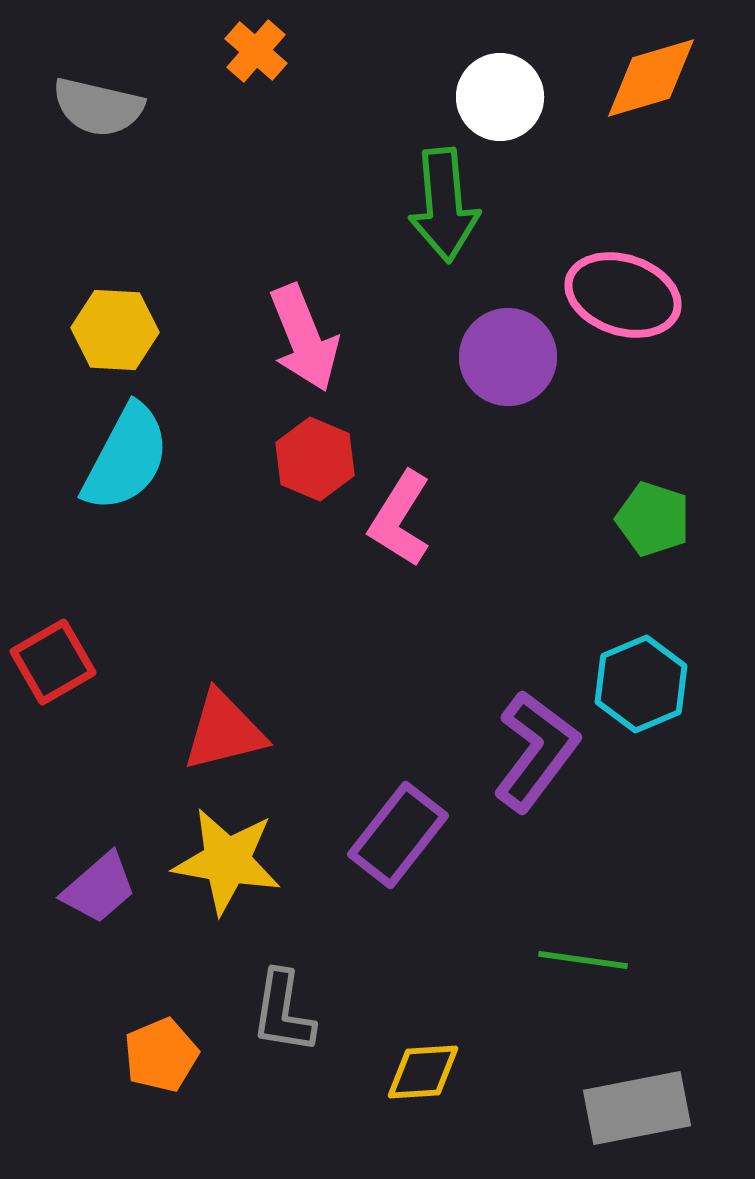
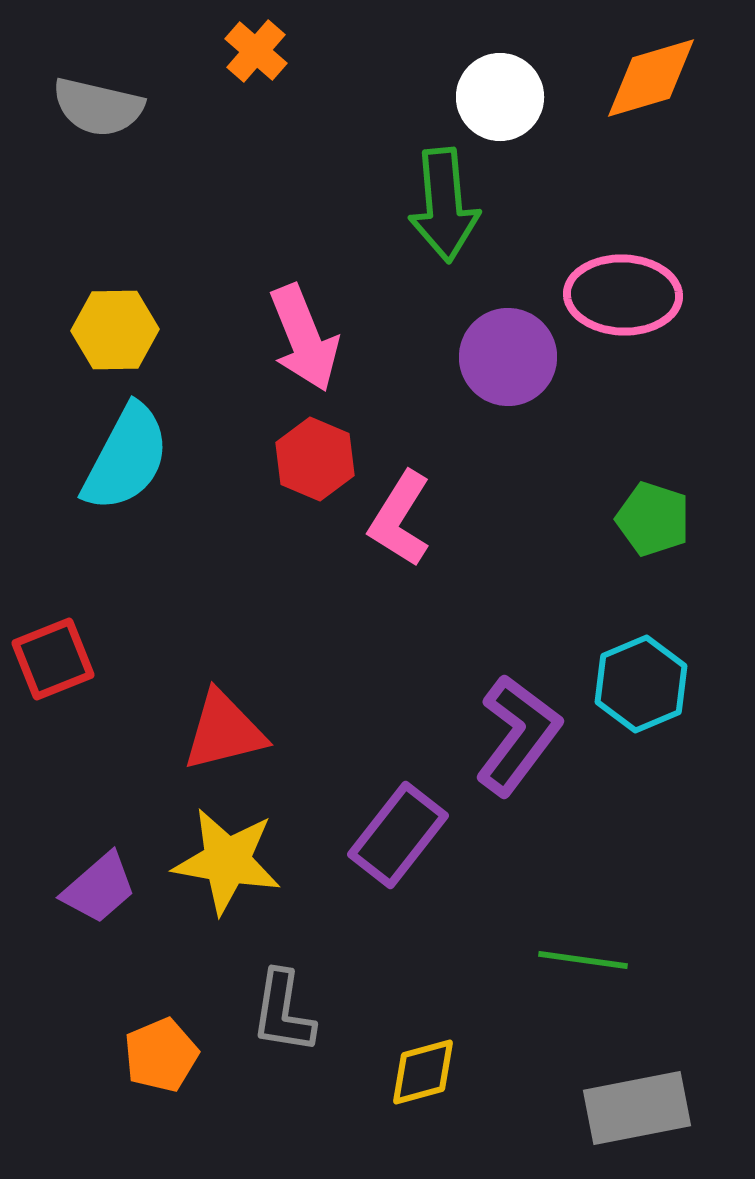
pink ellipse: rotated 16 degrees counterclockwise
yellow hexagon: rotated 4 degrees counterclockwise
red square: moved 3 px up; rotated 8 degrees clockwise
purple L-shape: moved 18 px left, 16 px up
yellow diamond: rotated 12 degrees counterclockwise
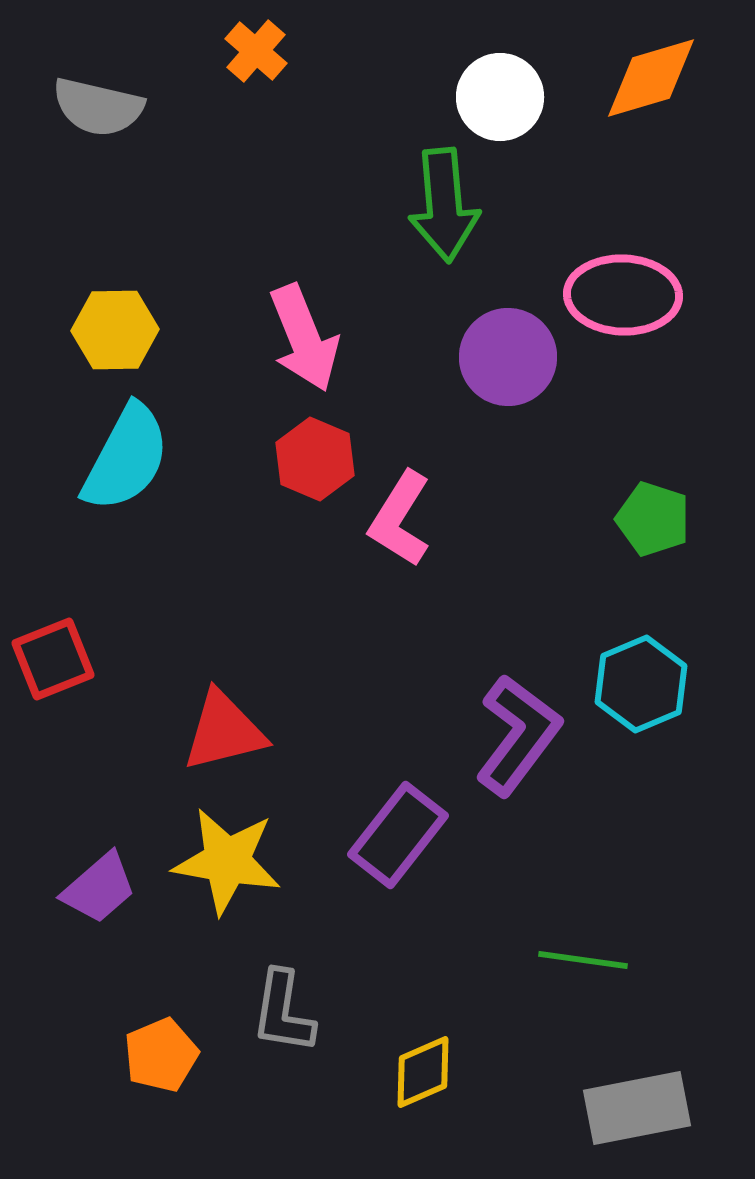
yellow diamond: rotated 8 degrees counterclockwise
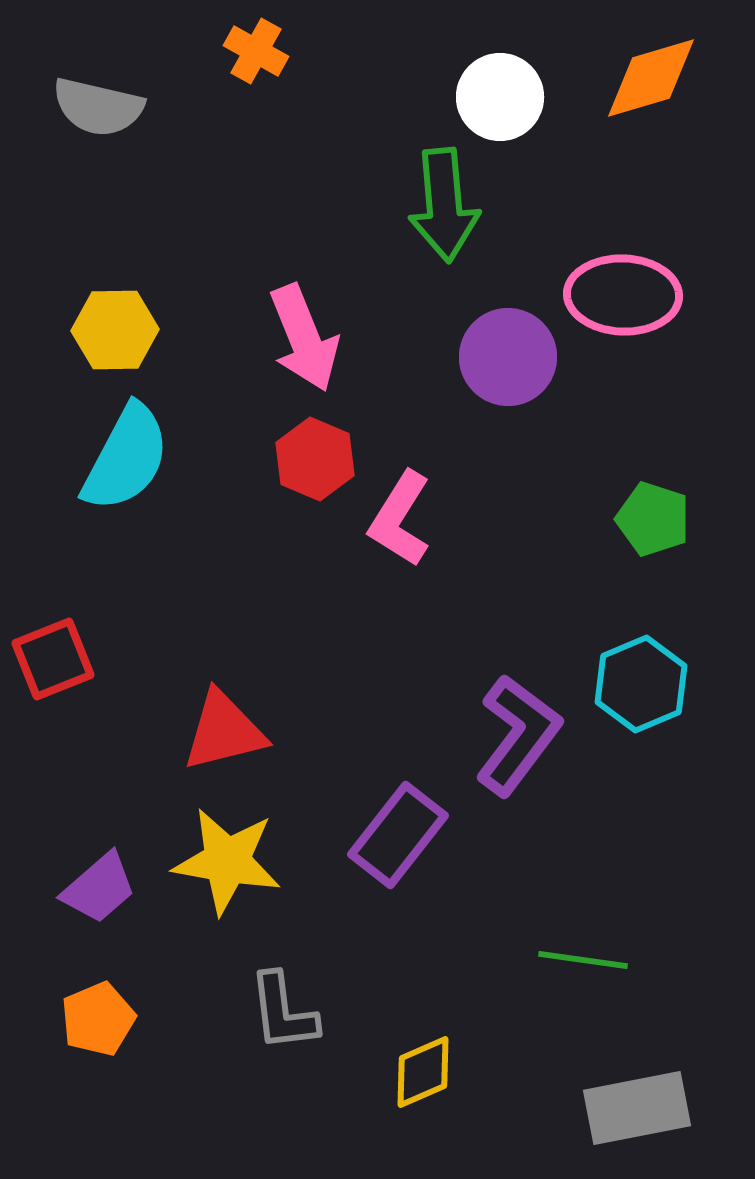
orange cross: rotated 12 degrees counterclockwise
gray L-shape: rotated 16 degrees counterclockwise
orange pentagon: moved 63 px left, 36 px up
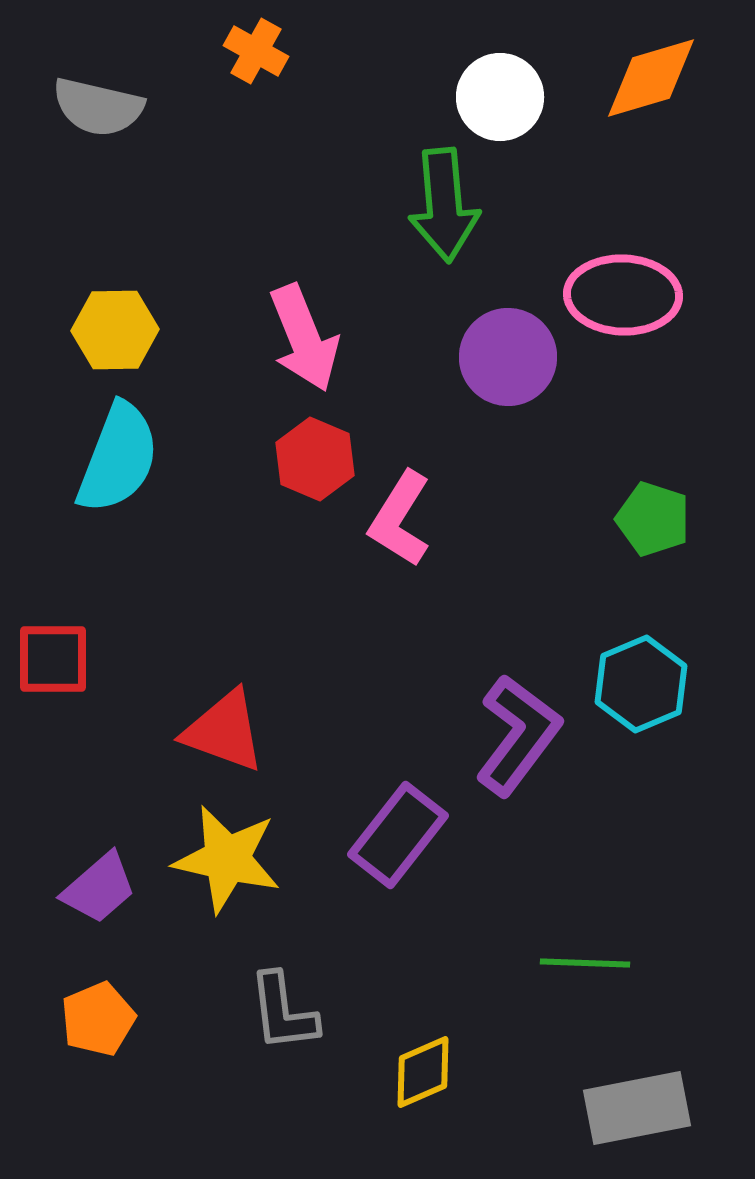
cyan semicircle: moved 8 px left; rotated 7 degrees counterclockwise
red square: rotated 22 degrees clockwise
red triangle: rotated 34 degrees clockwise
yellow star: moved 2 px up; rotated 3 degrees clockwise
green line: moved 2 px right, 3 px down; rotated 6 degrees counterclockwise
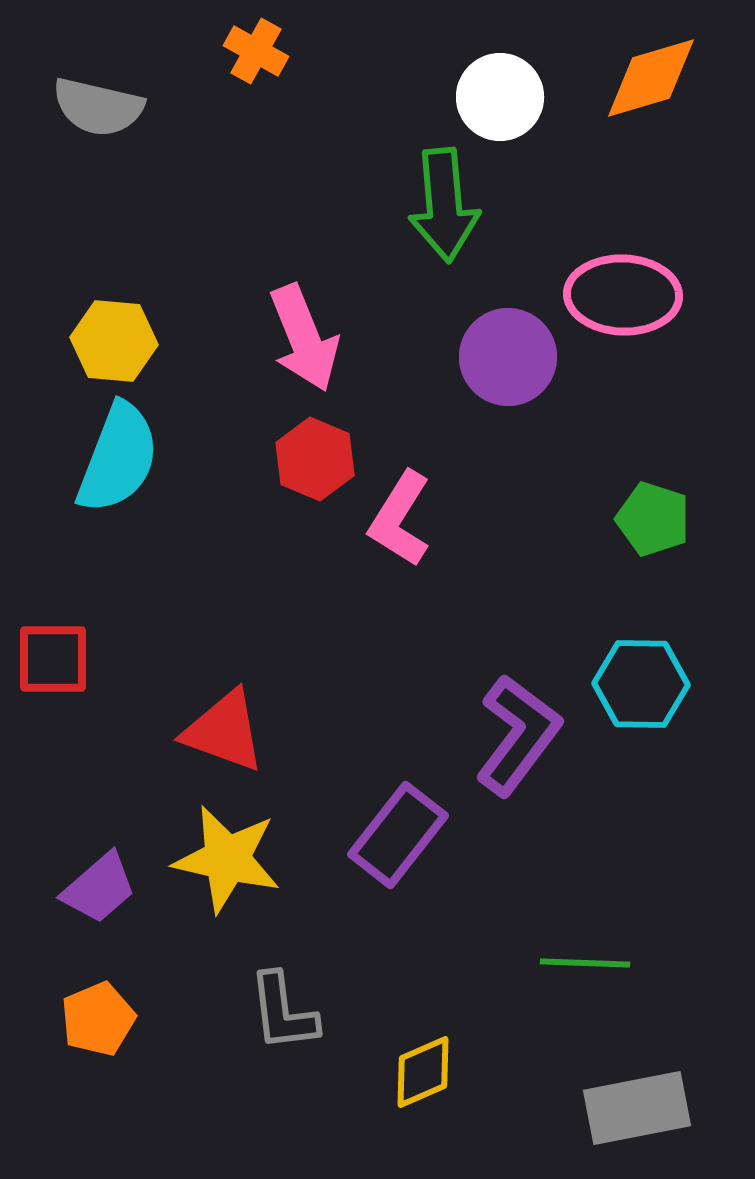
yellow hexagon: moved 1 px left, 11 px down; rotated 6 degrees clockwise
cyan hexagon: rotated 24 degrees clockwise
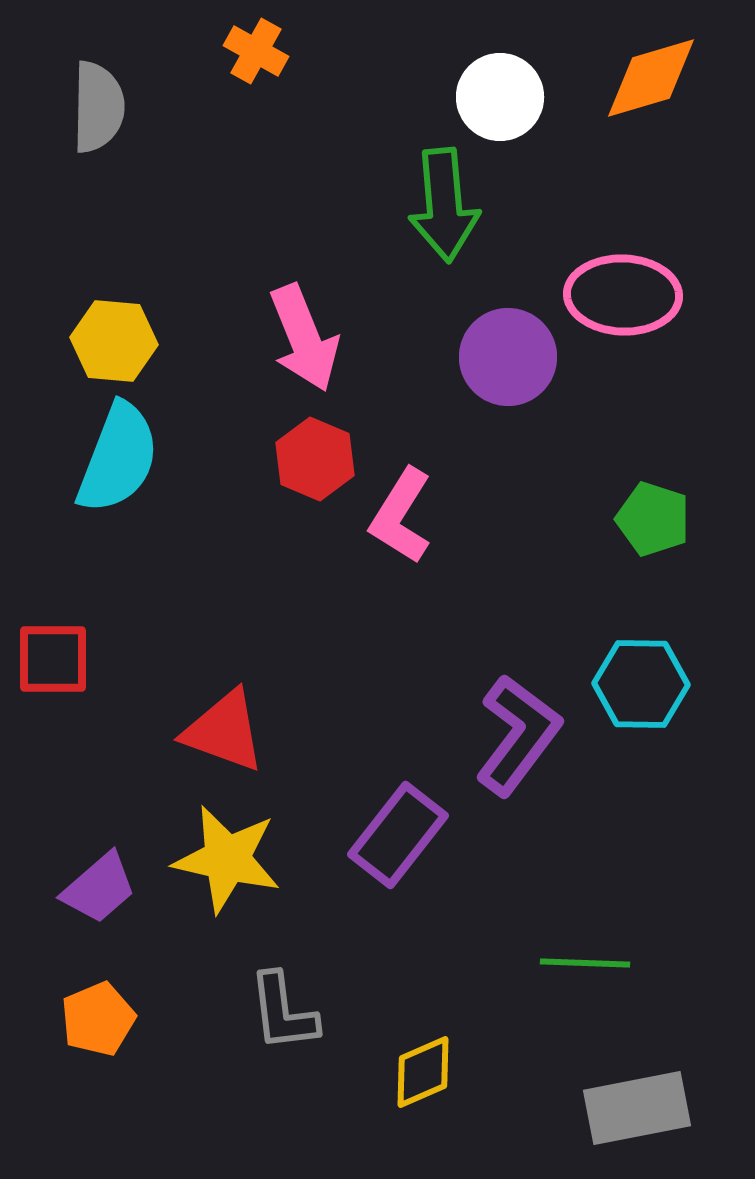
gray semicircle: rotated 102 degrees counterclockwise
pink L-shape: moved 1 px right, 3 px up
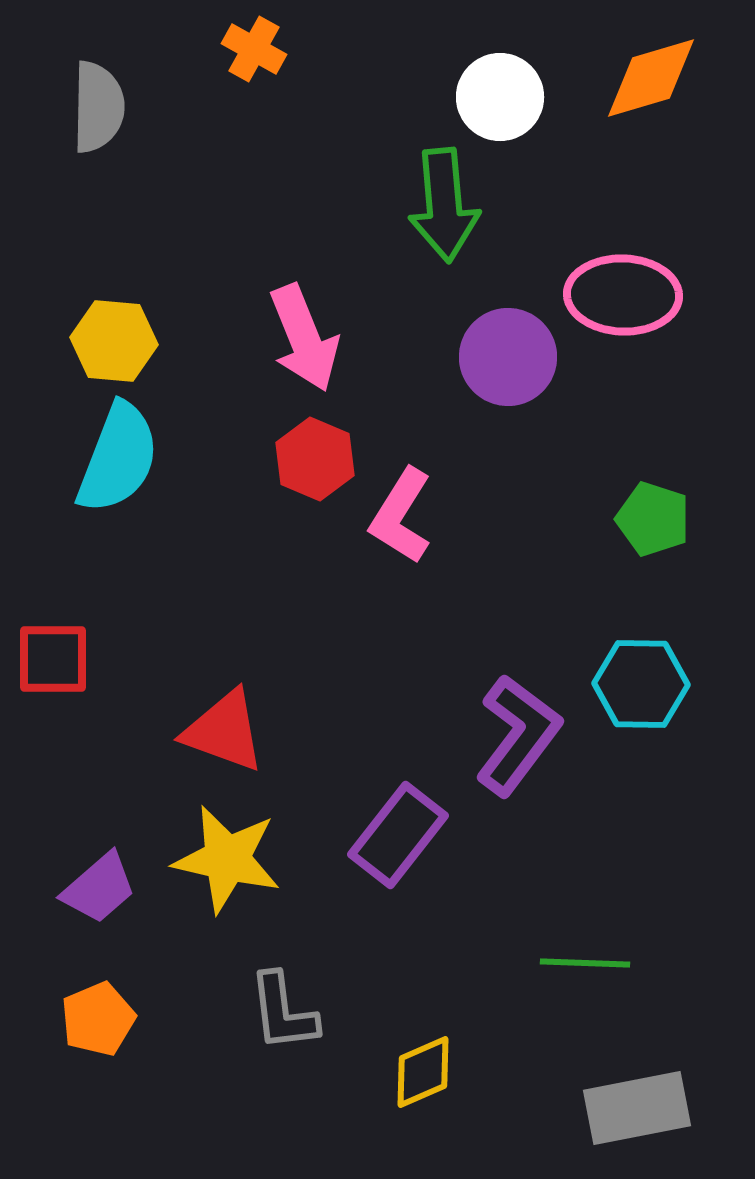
orange cross: moved 2 px left, 2 px up
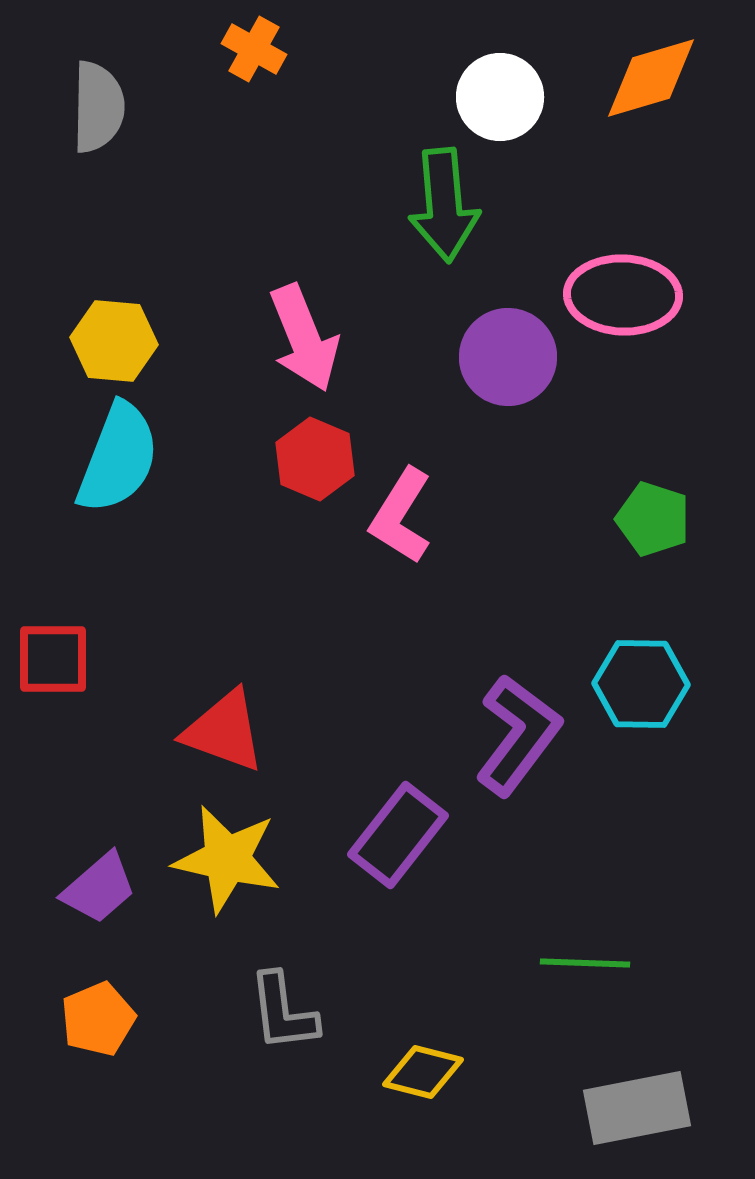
yellow diamond: rotated 38 degrees clockwise
